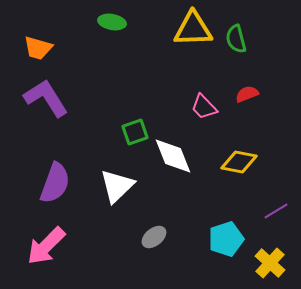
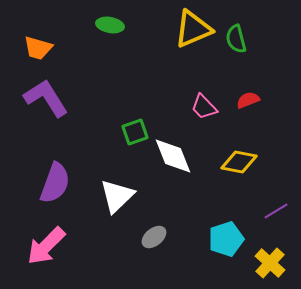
green ellipse: moved 2 px left, 3 px down
yellow triangle: rotated 21 degrees counterclockwise
red semicircle: moved 1 px right, 6 px down
white triangle: moved 10 px down
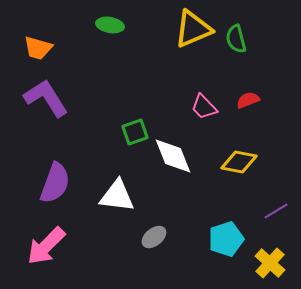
white triangle: rotated 51 degrees clockwise
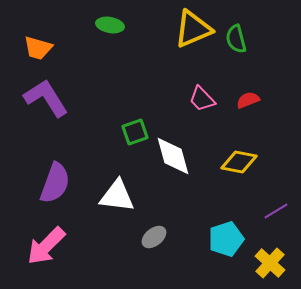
pink trapezoid: moved 2 px left, 8 px up
white diamond: rotated 6 degrees clockwise
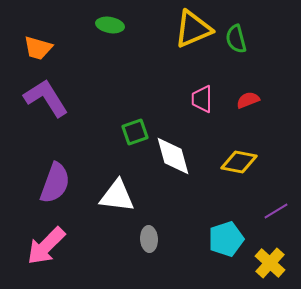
pink trapezoid: rotated 44 degrees clockwise
gray ellipse: moved 5 px left, 2 px down; rotated 55 degrees counterclockwise
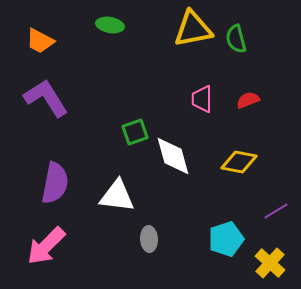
yellow triangle: rotated 12 degrees clockwise
orange trapezoid: moved 2 px right, 7 px up; rotated 12 degrees clockwise
purple semicircle: rotated 9 degrees counterclockwise
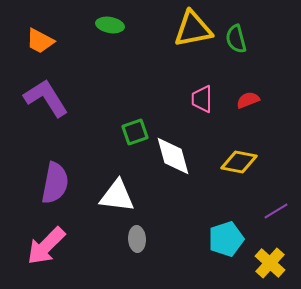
gray ellipse: moved 12 px left
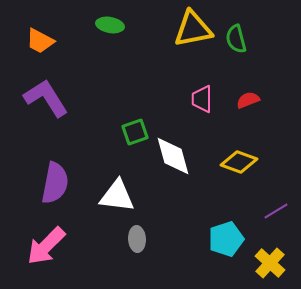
yellow diamond: rotated 9 degrees clockwise
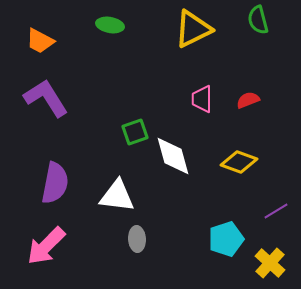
yellow triangle: rotated 15 degrees counterclockwise
green semicircle: moved 22 px right, 19 px up
